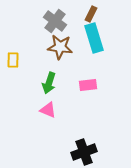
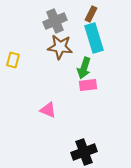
gray cross: rotated 30 degrees clockwise
yellow rectangle: rotated 14 degrees clockwise
green arrow: moved 35 px right, 15 px up
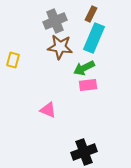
cyan rectangle: rotated 40 degrees clockwise
green arrow: rotated 45 degrees clockwise
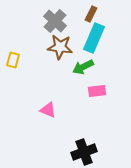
gray cross: rotated 25 degrees counterclockwise
green arrow: moved 1 px left, 1 px up
pink rectangle: moved 9 px right, 6 px down
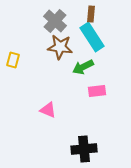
brown rectangle: rotated 21 degrees counterclockwise
cyan rectangle: moved 2 px left, 1 px up; rotated 56 degrees counterclockwise
black cross: moved 3 px up; rotated 15 degrees clockwise
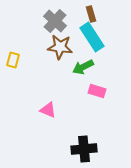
brown rectangle: rotated 21 degrees counterclockwise
pink rectangle: rotated 24 degrees clockwise
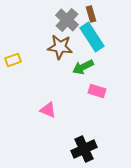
gray cross: moved 12 px right, 1 px up
yellow rectangle: rotated 56 degrees clockwise
black cross: rotated 20 degrees counterclockwise
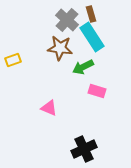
brown star: moved 1 px down
pink triangle: moved 1 px right, 2 px up
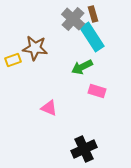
brown rectangle: moved 2 px right
gray cross: moved 6 px right, 1 px up
brown star: moved 25 px left
green arrow: moved 1 px left
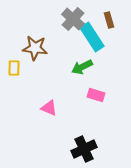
brown rectangle: moved 16 px right, 6 px down
yellow rectangle: moved 1 px right, 8 px down; rotated 70 degrees counterclockwise
pink rectangle: moved 1 px left, 4 px down
